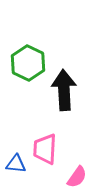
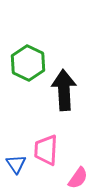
pink trapezoid: moved 1 px right, 1 px down
blue triangle: rotated 50 degrees clockwise
pink semicircle: moved 1 px right, 1 px down
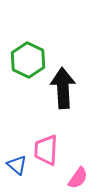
green hexagon: moved 3 px up
black arrow: moved 1 px left, 2 px up
blue triangle: moved 1 px right, 1 px down; rotated 15 degrees counterclockwise
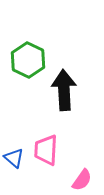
black arrow: moved 1 px right, 2 px down
blue triangle: moved 3 px left, 7 px up
pink semicircle: moved 4 px right, 2 px down
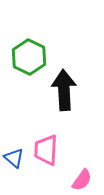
green hexagon: moved 1 px right, 3 px up
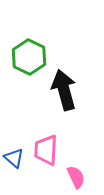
black arrow: rotated 12 degrees counterclockwise
pink semicircle: moved 6 px left, 3 px up; rotated 60 degrees counterclockwise
